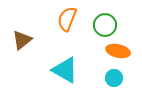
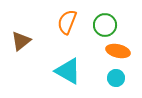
orange semicircle: moved 3 px down
brown triangle: moved 1 px left, 1 px down
cyan triangle: moved 3 px right, 1 px down
cyan circle: moved 2 px right
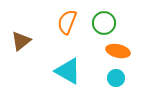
green circle: moved 1 px left, 2 px up
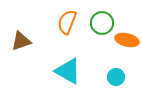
green circle: moved 2 px left
brown triangle: rotated 20 degrees clockwise
orange ellipse: moved 9 px right, 11 px up
cyan circle: moved 1 px up
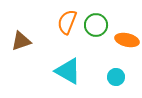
green circle: moved 6 px left, 2 px down
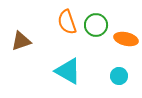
orange semicircle: rotated 40 degrees counterclockwise
orange ellipse: moved 1 px left, 1 px up
cyan circle: moved 3 px right, 1 px up
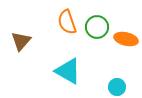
green circle: moved 1 px right, 2 px down
brown triangle: rotated 30 degrees counterclockwise
cyan circle: moved 2 px left, 11 px down
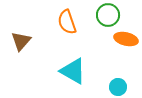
green circle: moved 11 px right, 12 px up
cyan triangle: moved 5 px right
cyan circle: moved 1 px right
